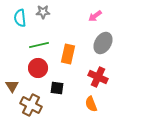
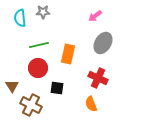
red cross: moved 1 px down
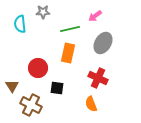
cyan semicircle: moved 6 px down
green line: moved 31 px right, 16 px up
orange rectangle: moved 1 px up
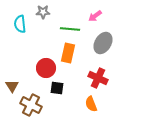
green line: rotated 18 degrees clockwise
red circle: moved 8 px right
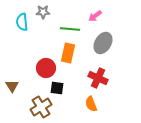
cyan semicircle: moved 2 px right, 2 px up
brown cross: moved 10 px right, 2 px down; rotated 30 degrees clockwise
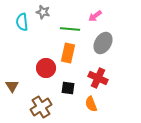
gray star: rotated 16 degrees clockwise
black square: moved 11 px right
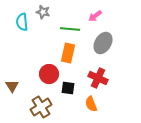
red circle: moved 3 px right, 6 px down
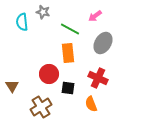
green line: rotated 24 degrees clockwise
orange rectangle: rotated 18 degrees counterclockwise
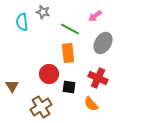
black square: moved 1 px right, 1 px up
orange semicircle: rotated 21 degrees counterclockwise
